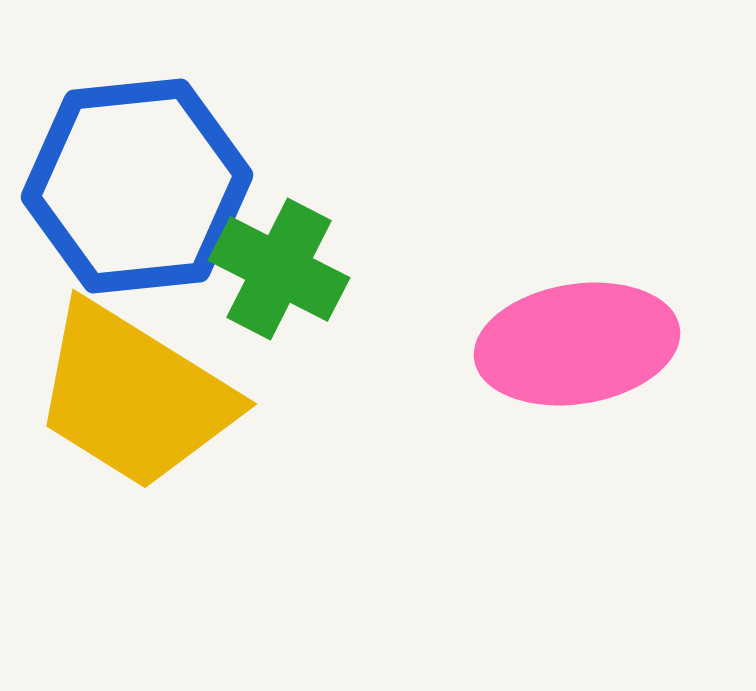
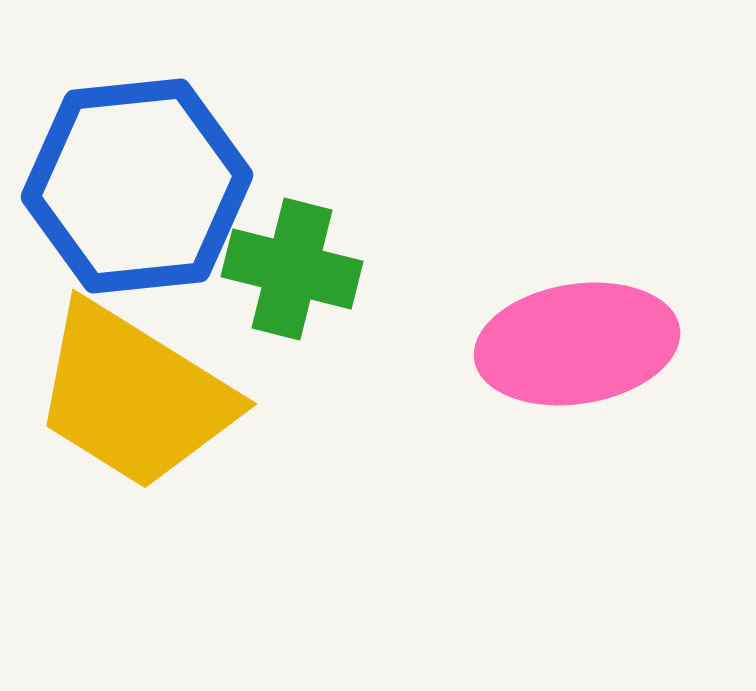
green cross: moved 13 px right; rotated 13 degrees counterclockwise
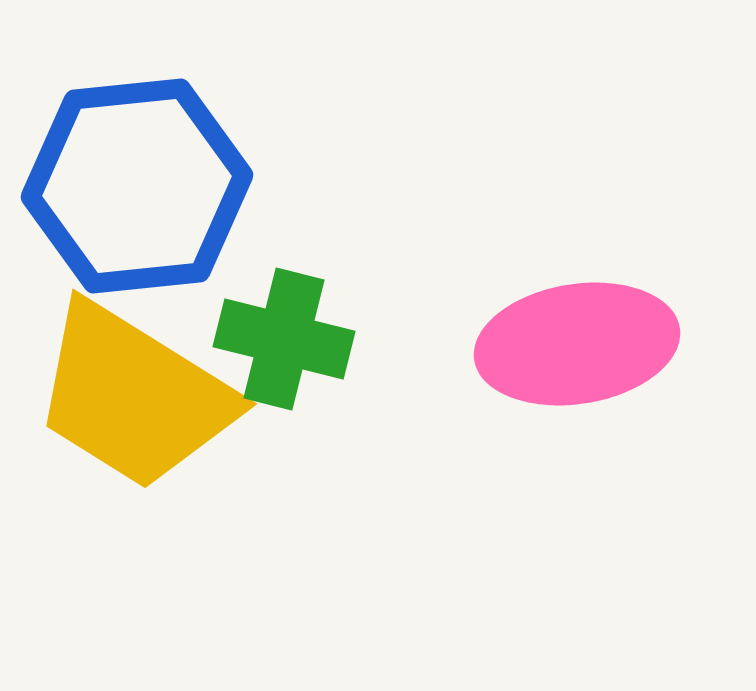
green cross: moved 8 px left, 70 px down
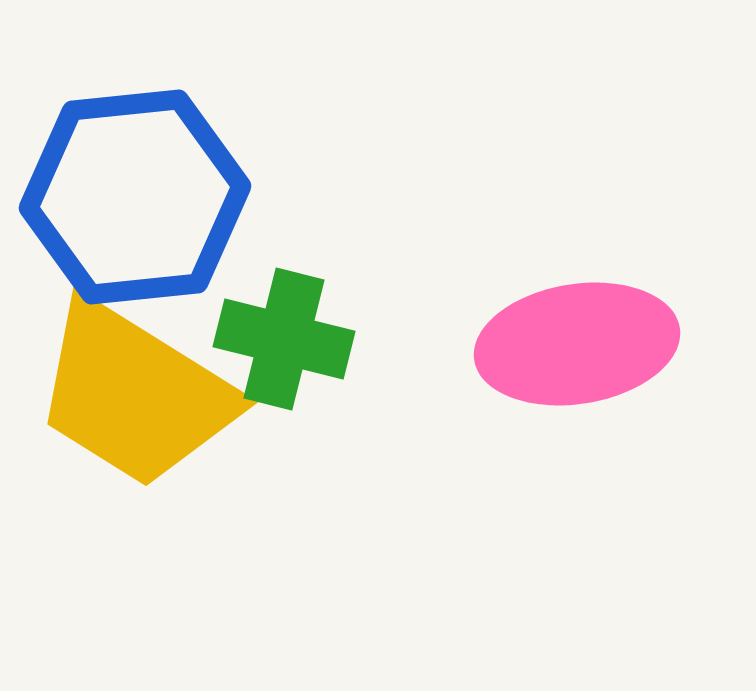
blue hexagon: moved 2 px left, 11 px down
yellow trapezoid: moved 1 px right, 2 px up
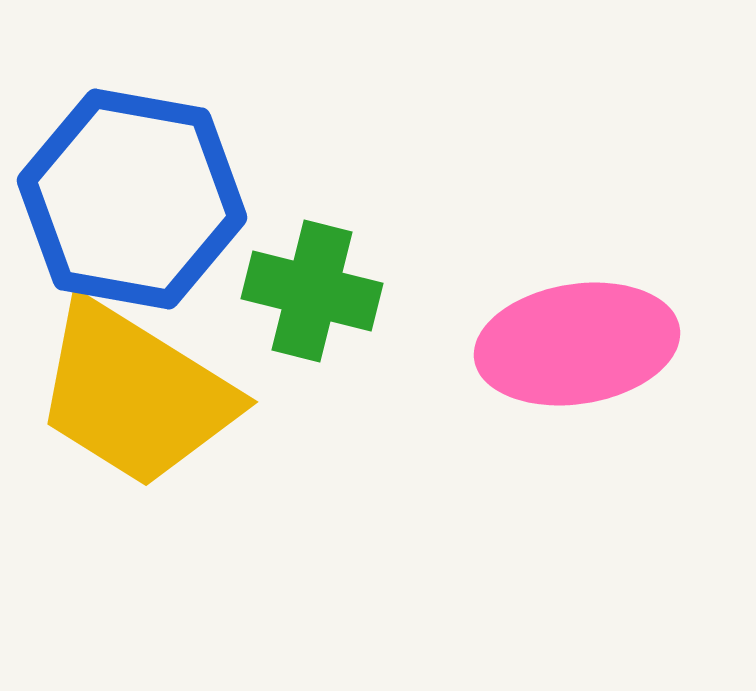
blue hexagon: moved 3 px left, 2 px down; rotated 16 degrees clockwise
green cross: moved 28 px right, 48 px up
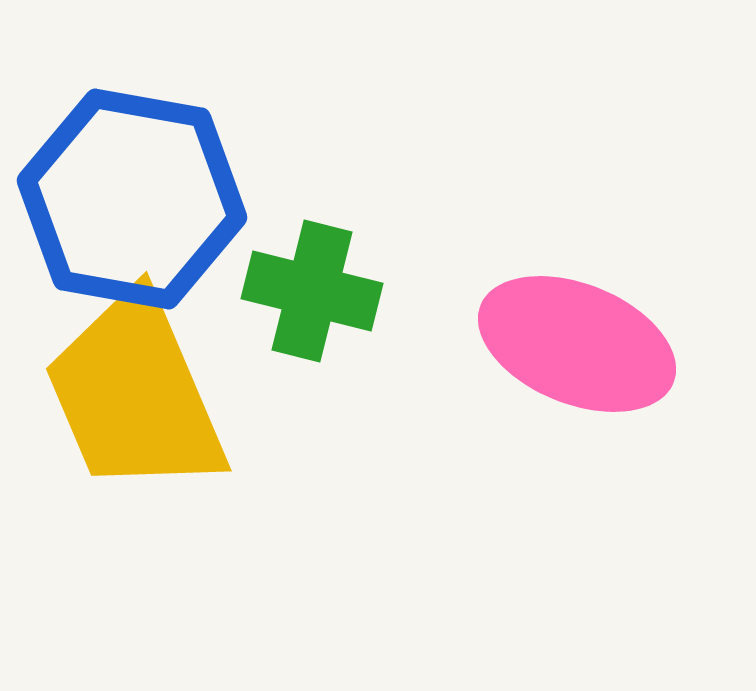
pink ellipse: rotated 31 degrees clockwise
yellow trapezoid: rotated 35 degrees clockwise
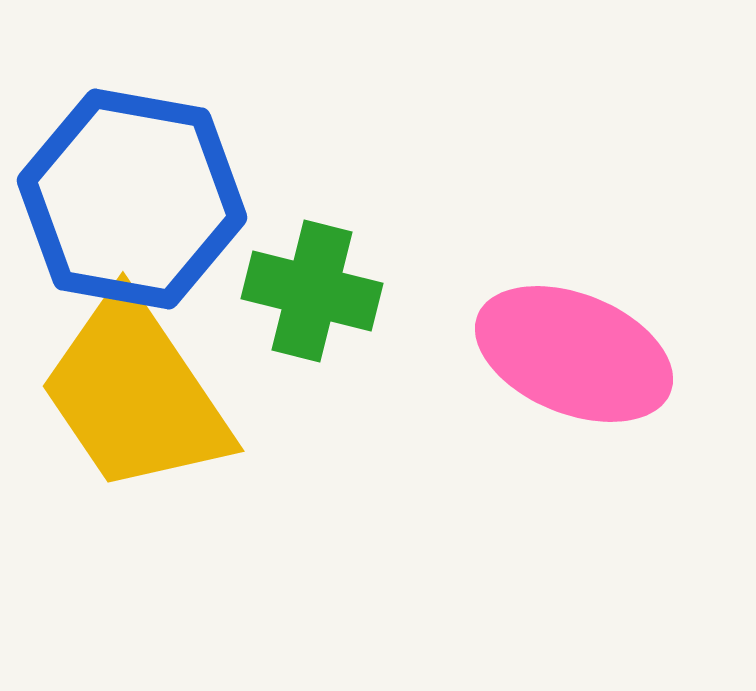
pink ellipse: moved 3 px left, 10 px down
yellow trapezoid: rotated 11 degrees counterclockwise
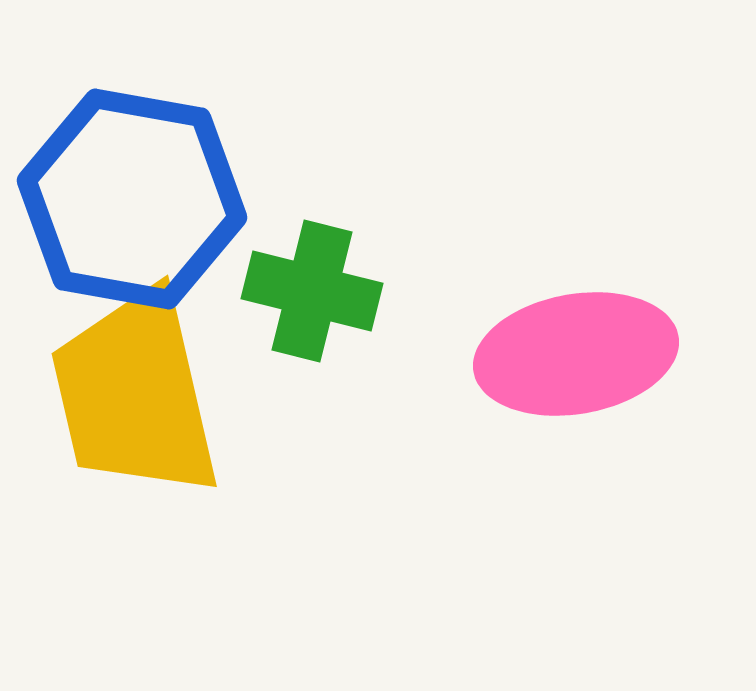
pink ellipse: moved 2 px right; rotated 32 degrees counterclockwise
yellow trapezoid: rotated 21 degrees clockwise
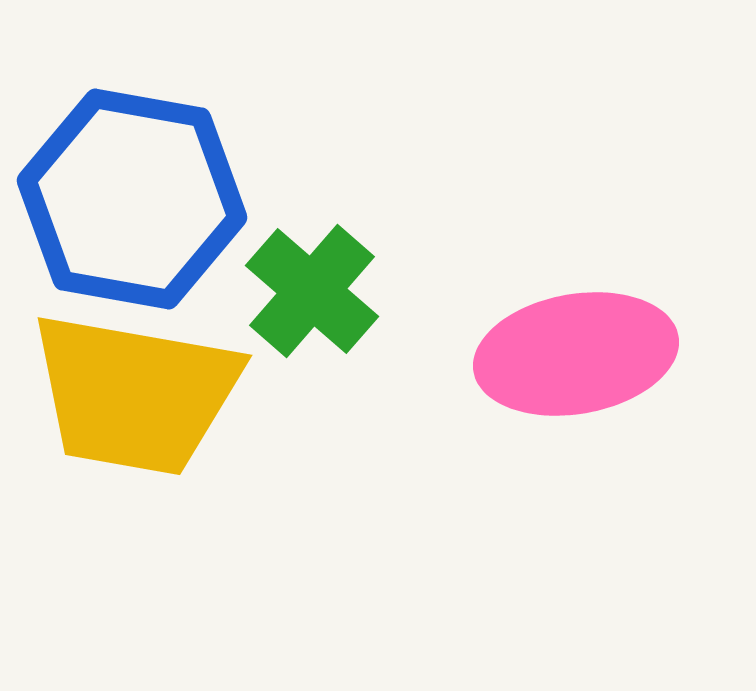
green cross: rotated 27 degrees clockwise
yellow trapezoid: rotated 67 degrees counterclockwise
